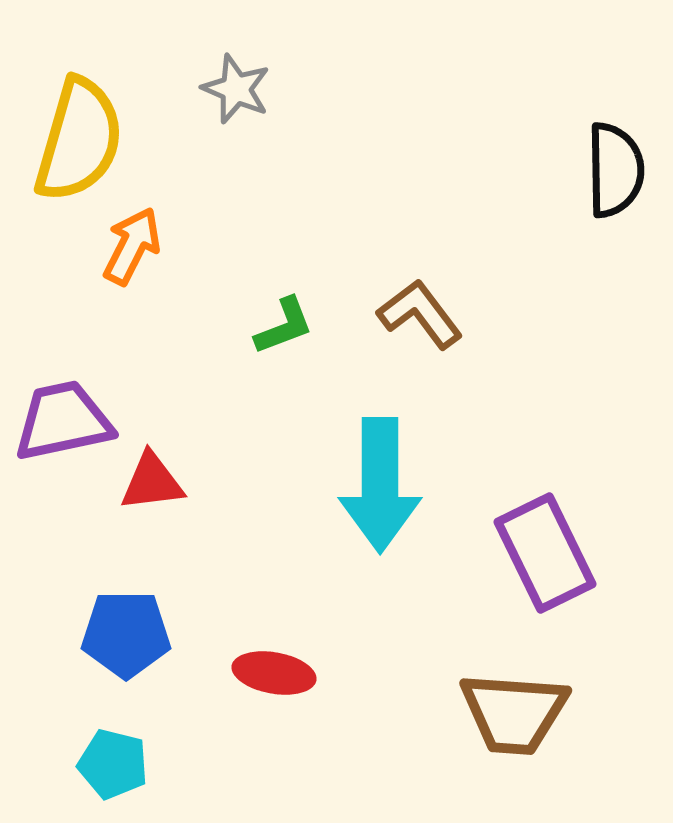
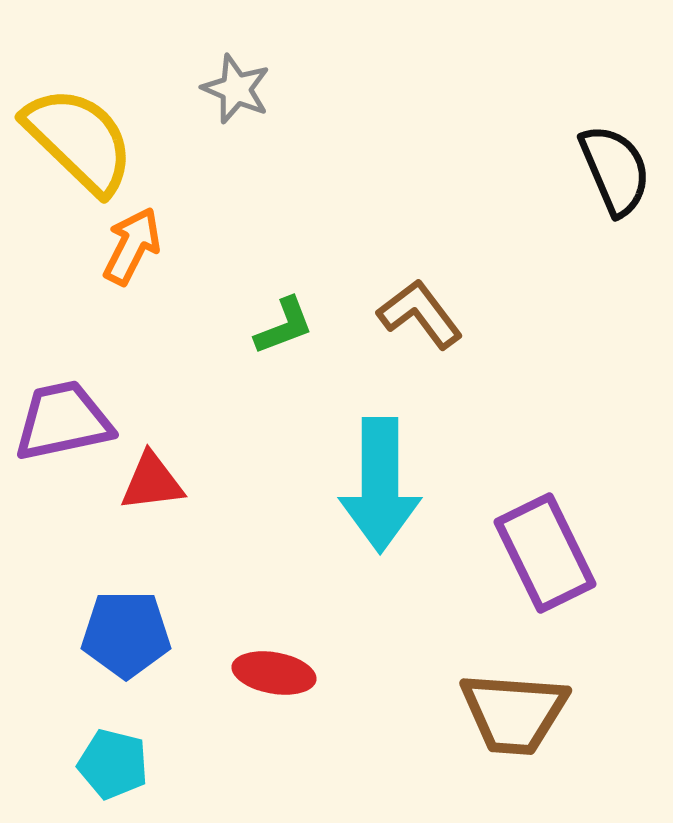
yellow semicircle: rotated 62 degrees counterclockwise
black semicircle: rotated 22 degrees counterclockwise
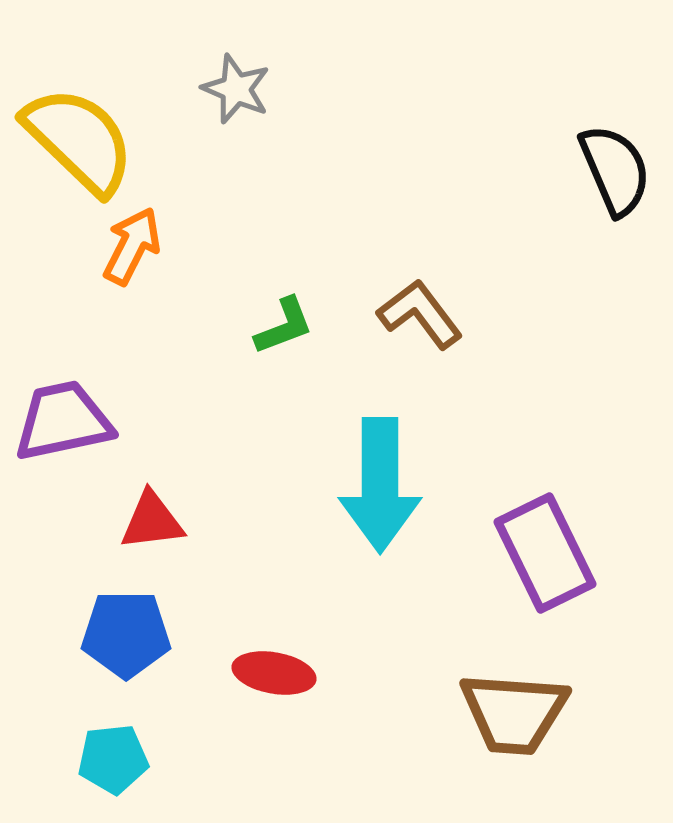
red triangle: moved 39 px down
cyan pentagon: moved 5 px up; rotated 20 degrees counterclockwise
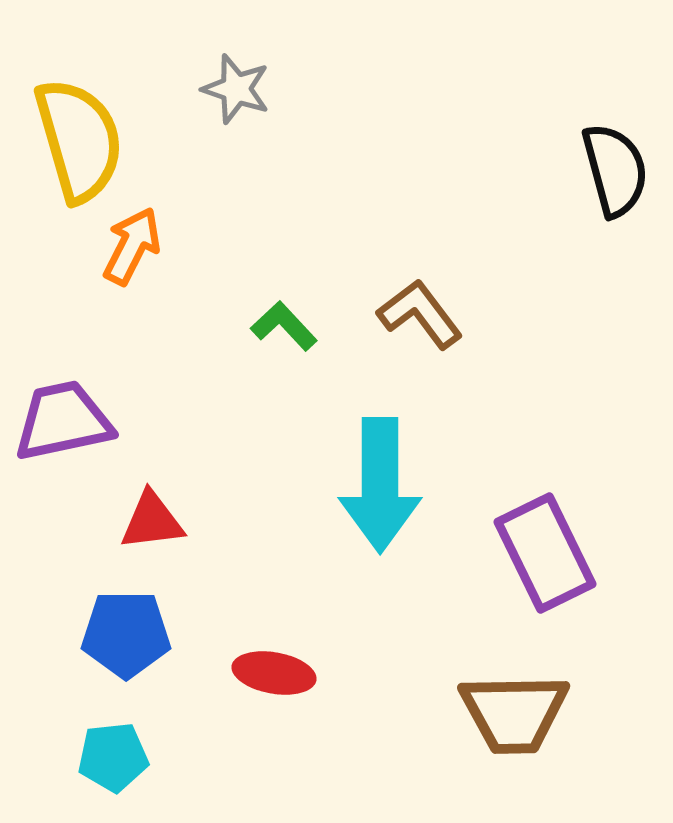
gray star: rotated 4 degrees counterclockwise
yellow semicircle: rotated 30 degrees clockwise
black semicircle: rotated 8 degrees clockwise
green L-shape: rotated 112 degrees counterclockwise
brown trapezoid: rotated 5 degrees counterclockwise
cyan pentagon: moved 2 px up
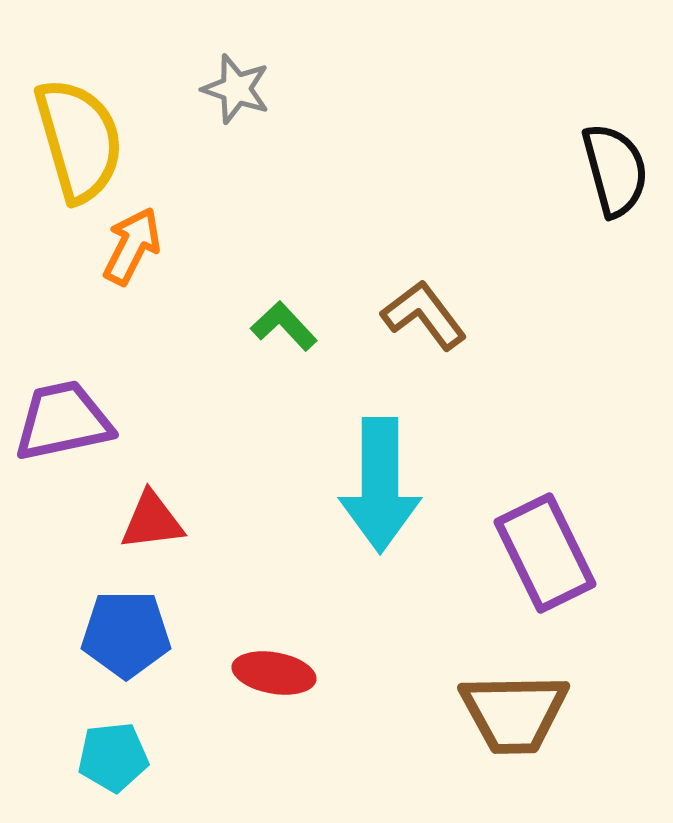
brown L-shape: moved 4 px right, 1 px down
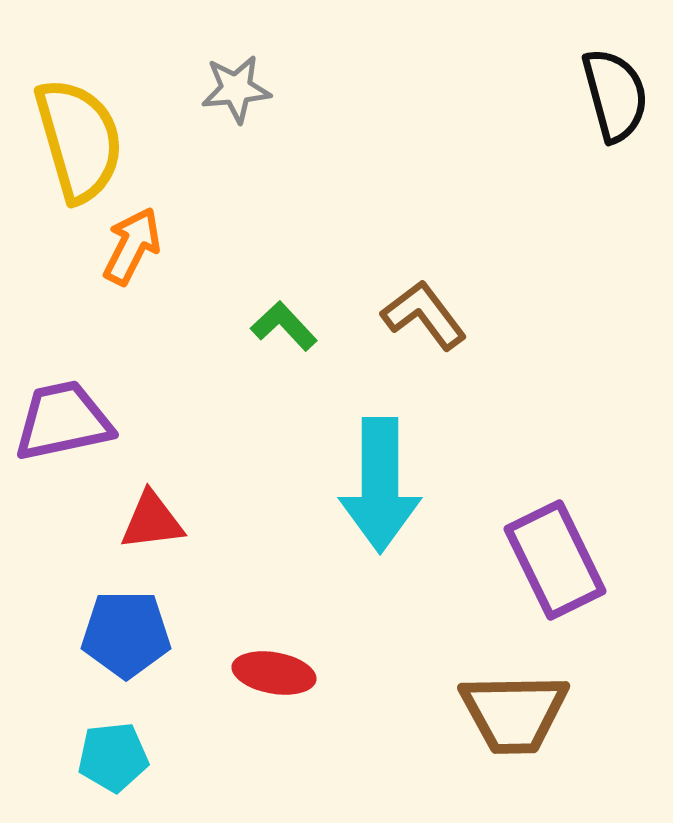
gray star: rotated 24 degrees counterclockwise
black semicircle: moved 75 px up
purple rectangle: moved 10 px right, 7 px down
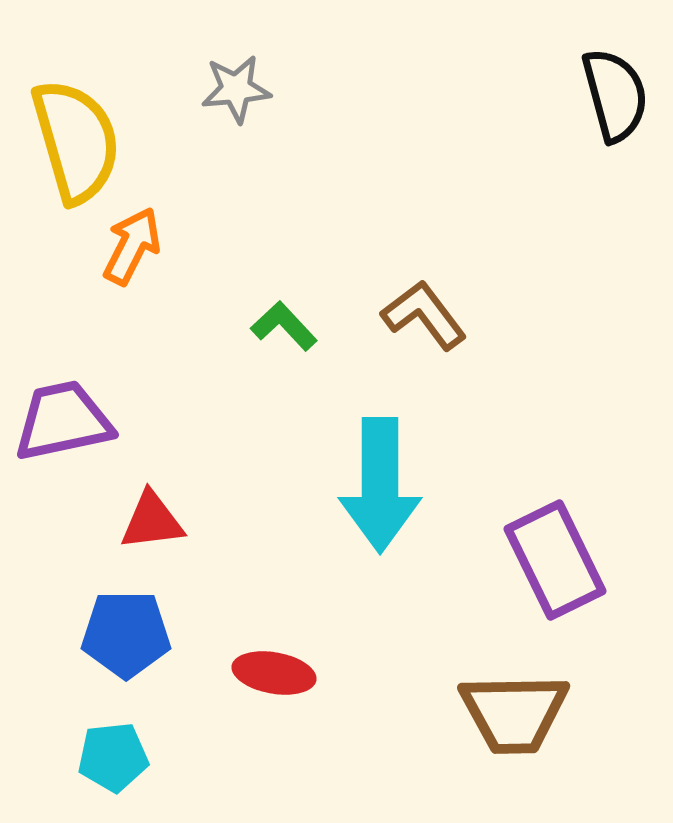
yellow semicircle: moved 3 px left, 1 px down
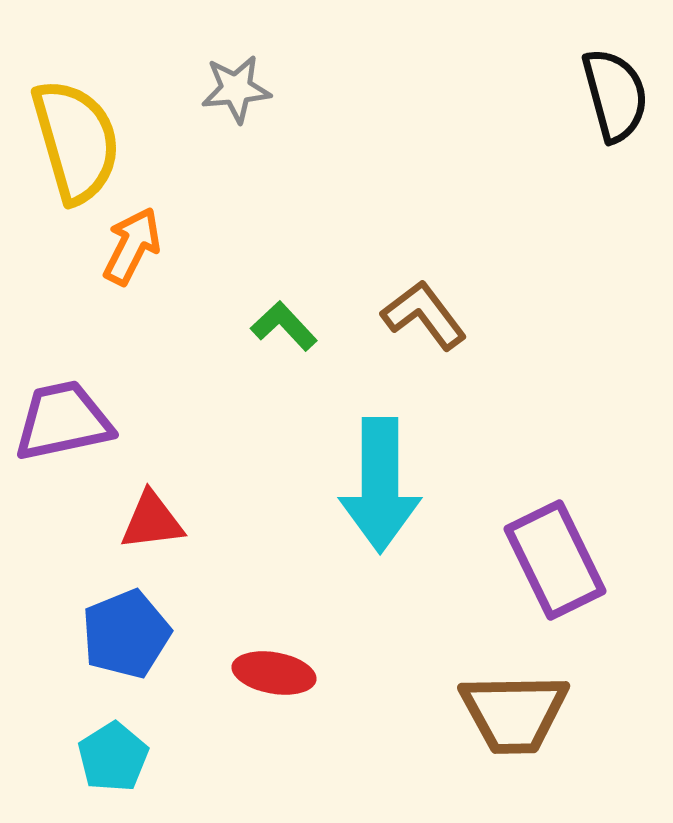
blue pentagon: rotated 22 degrees counterclockwise
cyan pentagon: rotated 26 degrees counterclockwise
